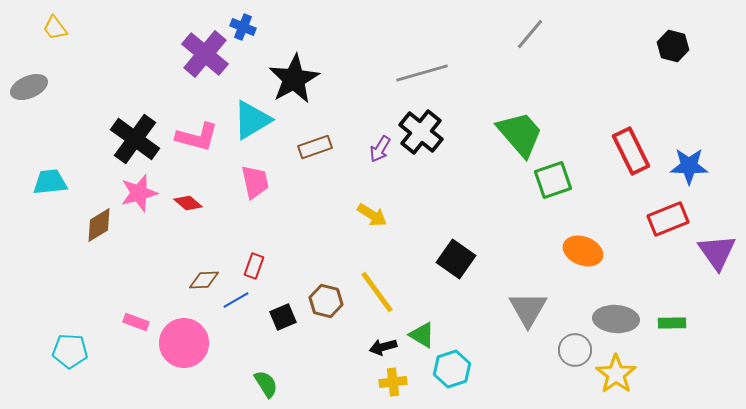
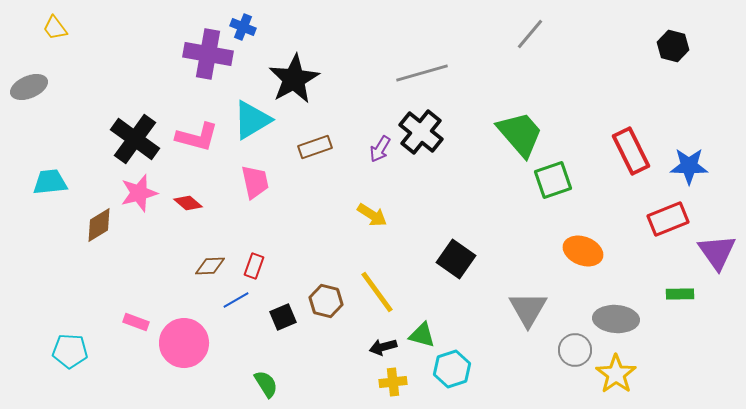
purple cross at (205, 54): moved 3 px right; rotated 30 degrees counterclockwise
brown diamond at (204, 280): moved 6 px right, 14 px up
green rectangle at (672, 323): moved 8 px right, 29 px up
green triangle at (422, 335): rotated 16 degrees counterclockwise
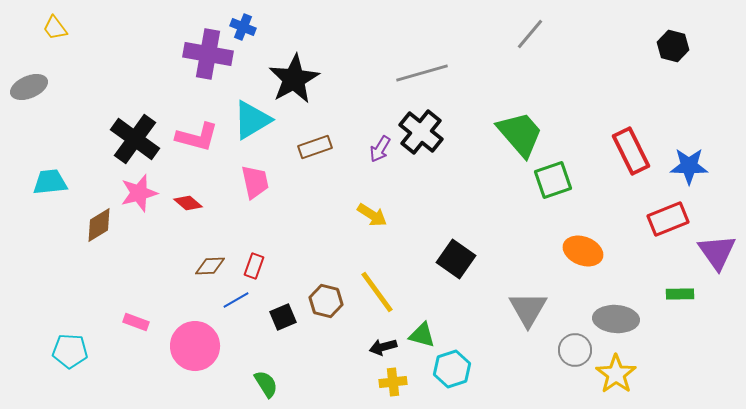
pink circle at (184, 343): moved 11 px right, 3 px down
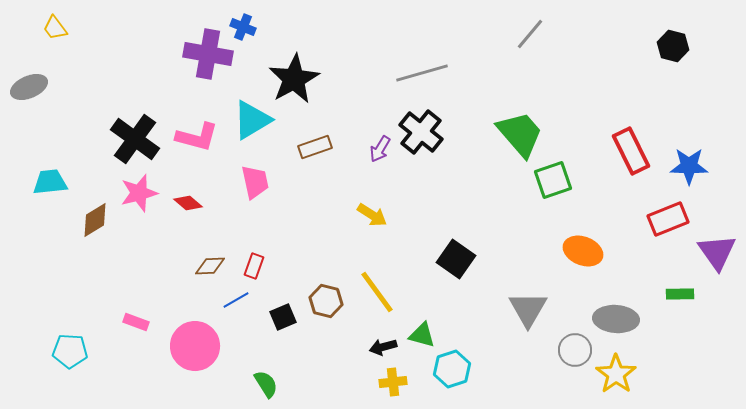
brown diamond at (99, 225): moved 4 px left, 5 px up
